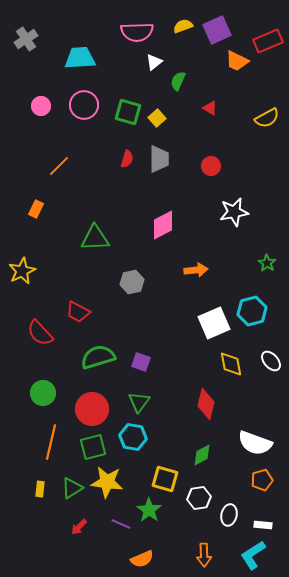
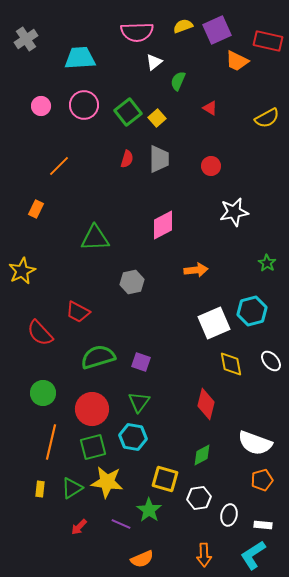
red rectangle at (268, 41): rotated 36 degrees clockwise
green square at (128, 112): rotated 36 degrees clockwise
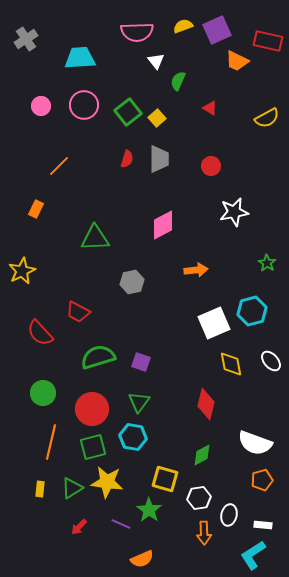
white triangle at (154, 62): moved 2 px right, 1 px up; rotated 30 degrees counterclockwise
orange arrow at (204, 555): moved 22 px up
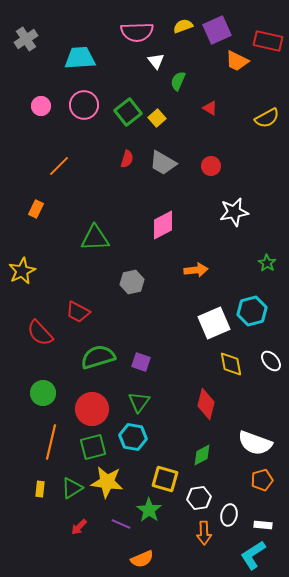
gray trapezoid at (159, 159): moved 4 px right, 4 px down; rotated 120 degrees clockwise
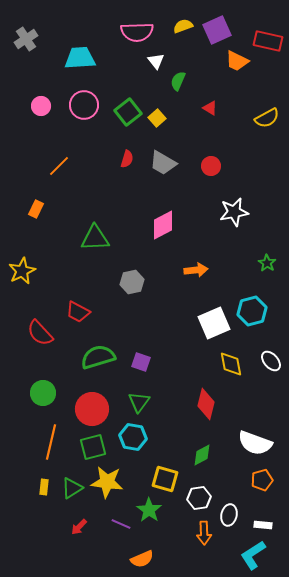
yellow rectangle at (40, 489): moved 4 px right, 2 px up
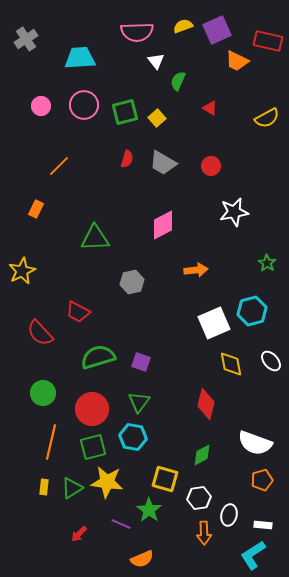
green square at (128, 112): moved 3 px left; rotated 24 degrees clockwise
red arrow at (79, 527): moved 7 px down
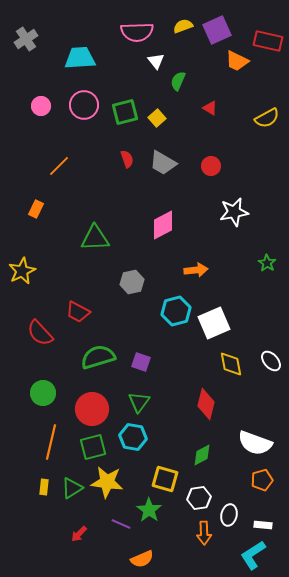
red semicircle at (127, 159): rotated 36 degrees counterclockwise
cyan hexagon at (252, 311): moved 76 px left
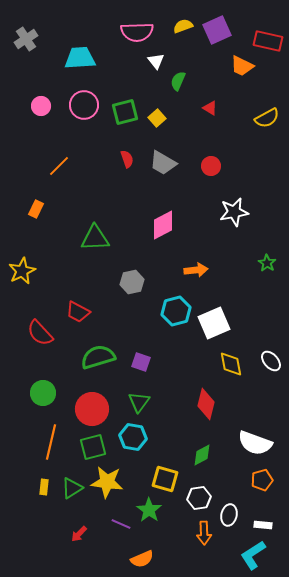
orange trapezoid at (237, 61): moved 5 px right, 5 px down
